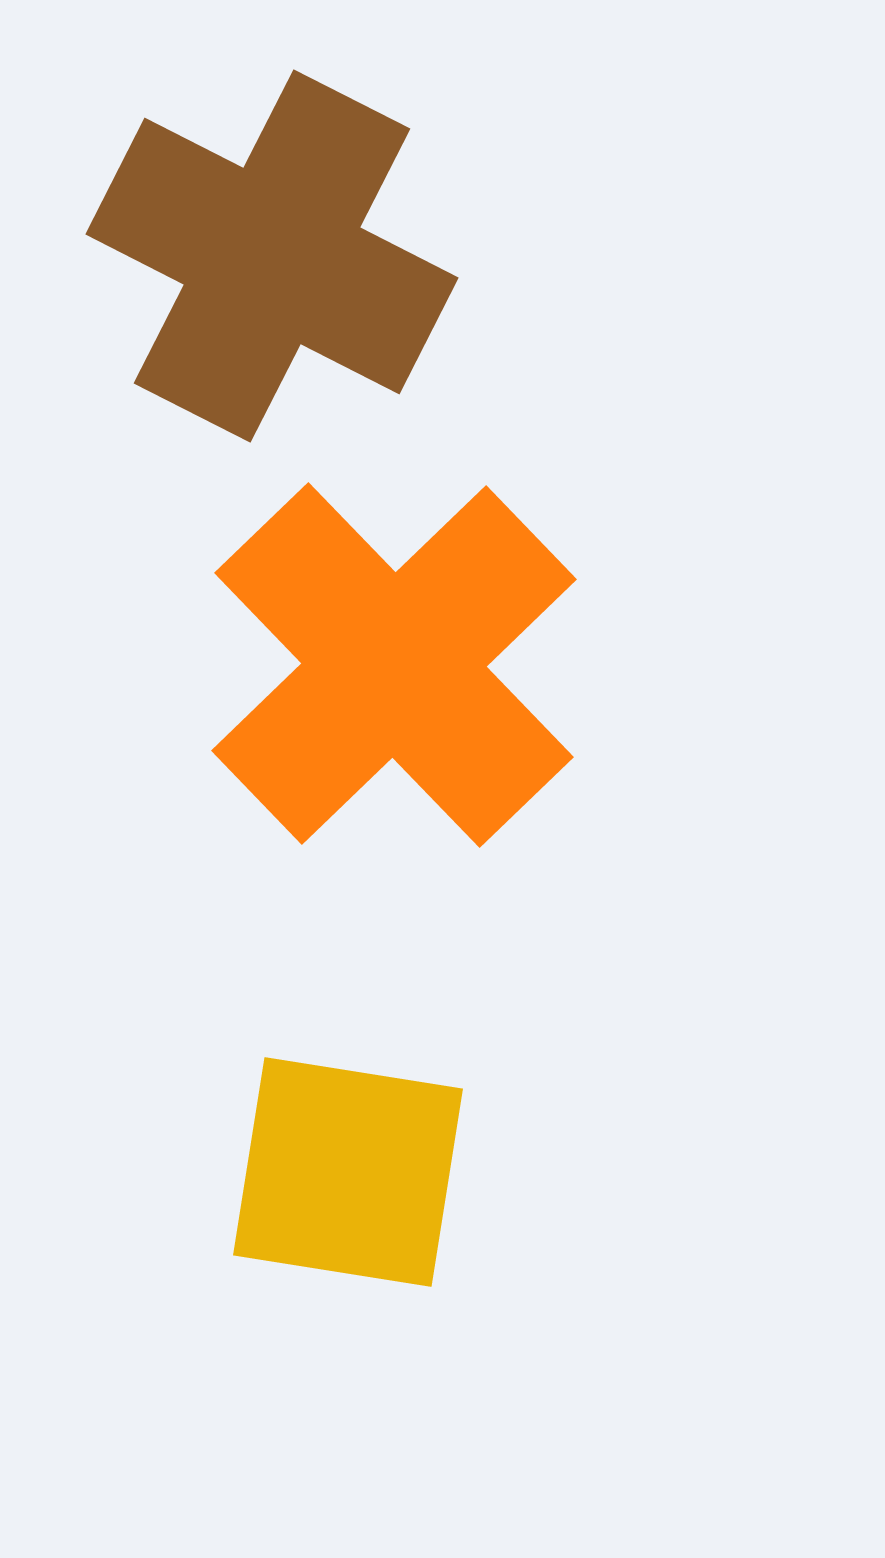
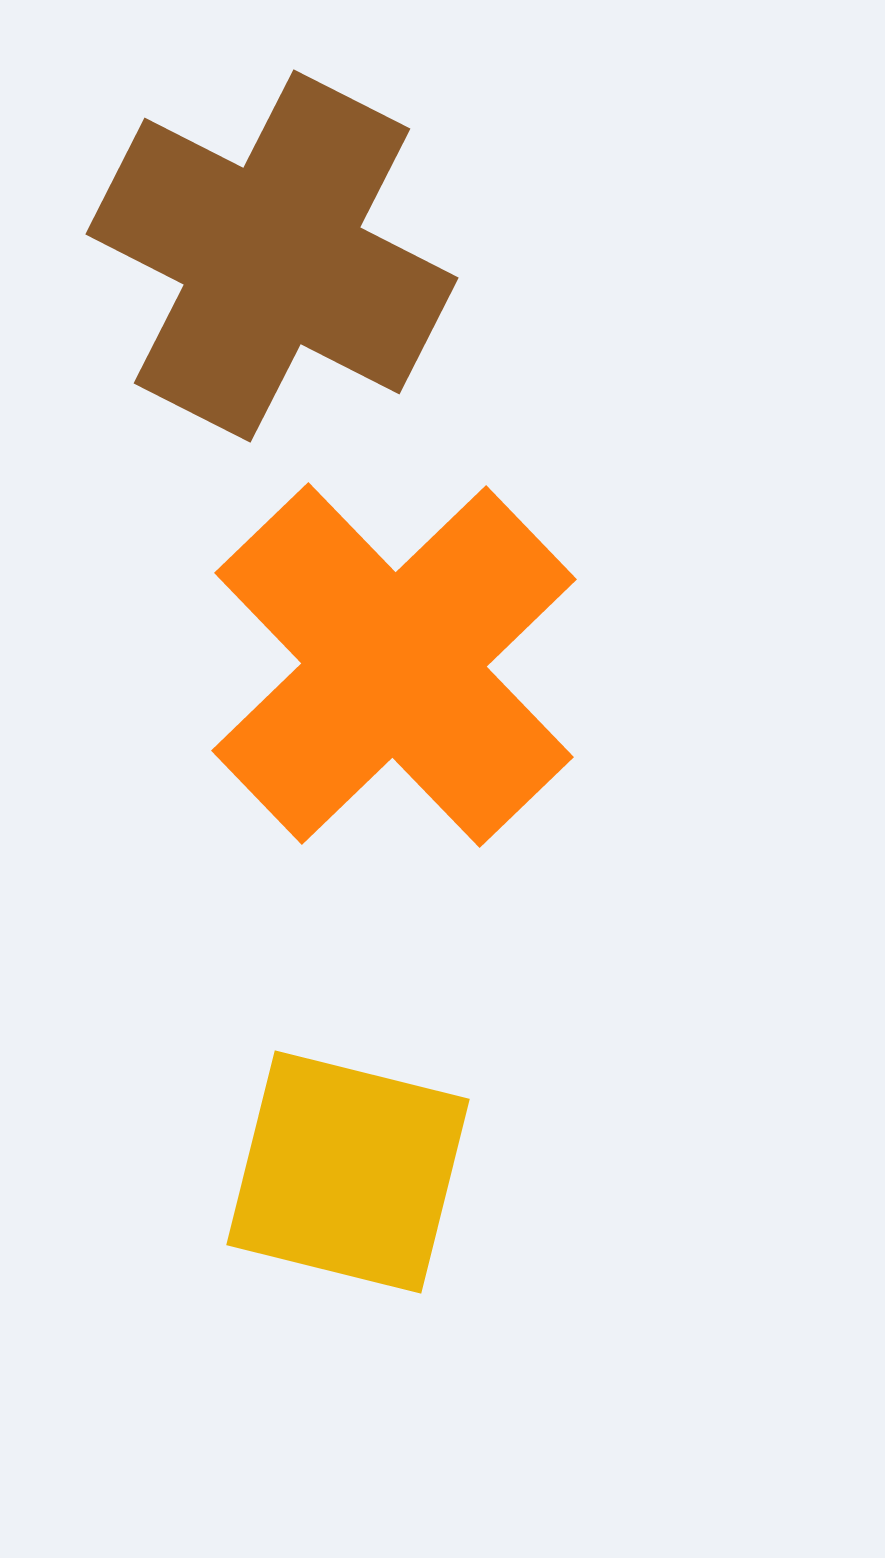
yellow square: rotated 5 degrees clockwise
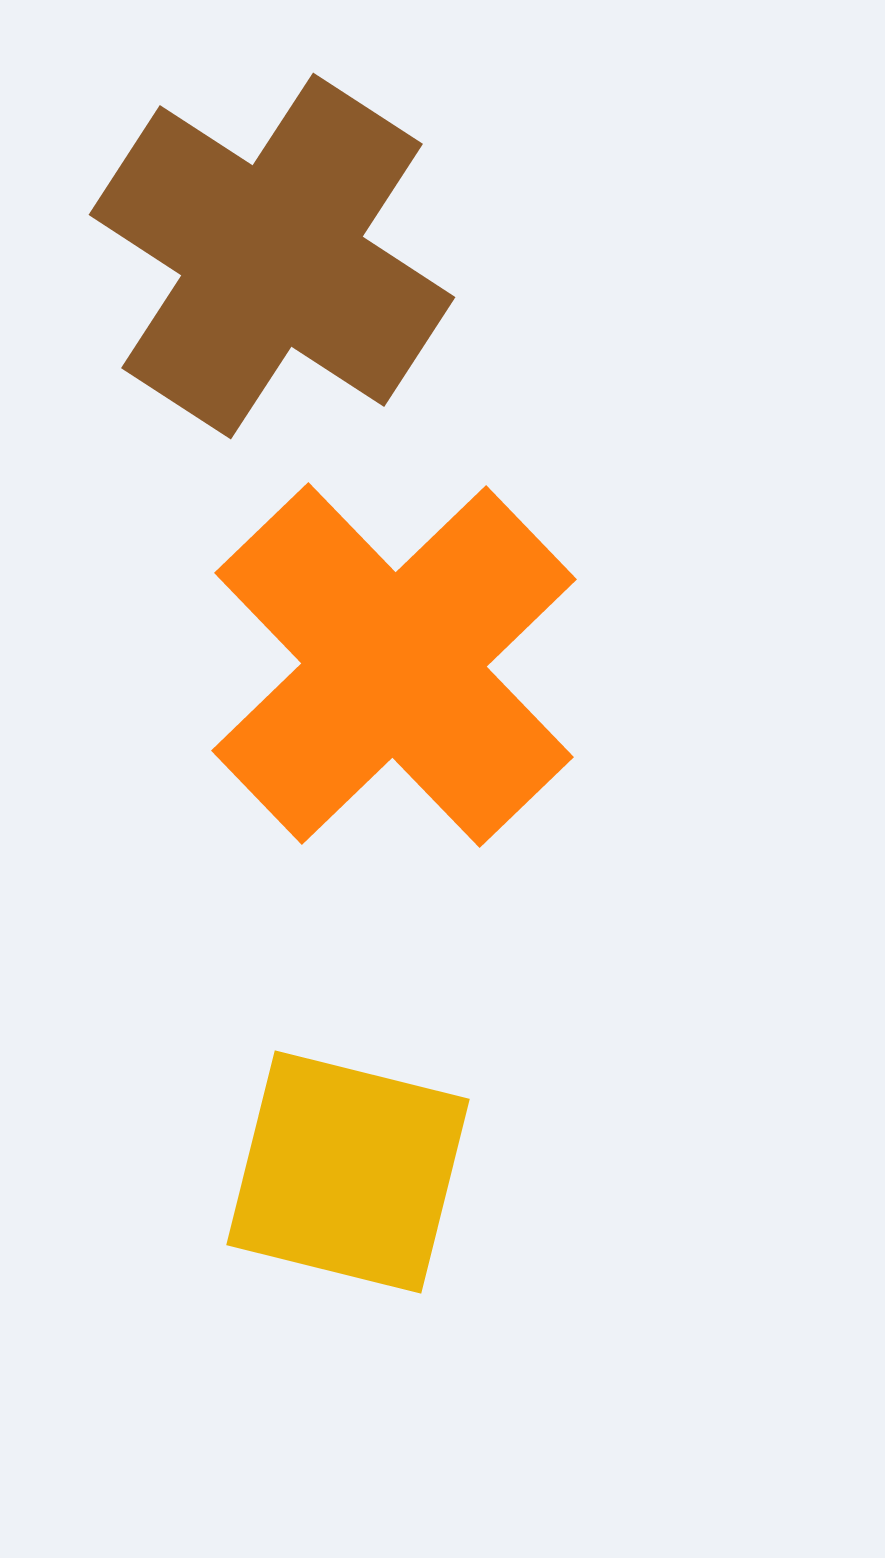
brown cross: rotated 6 degrees clockwise
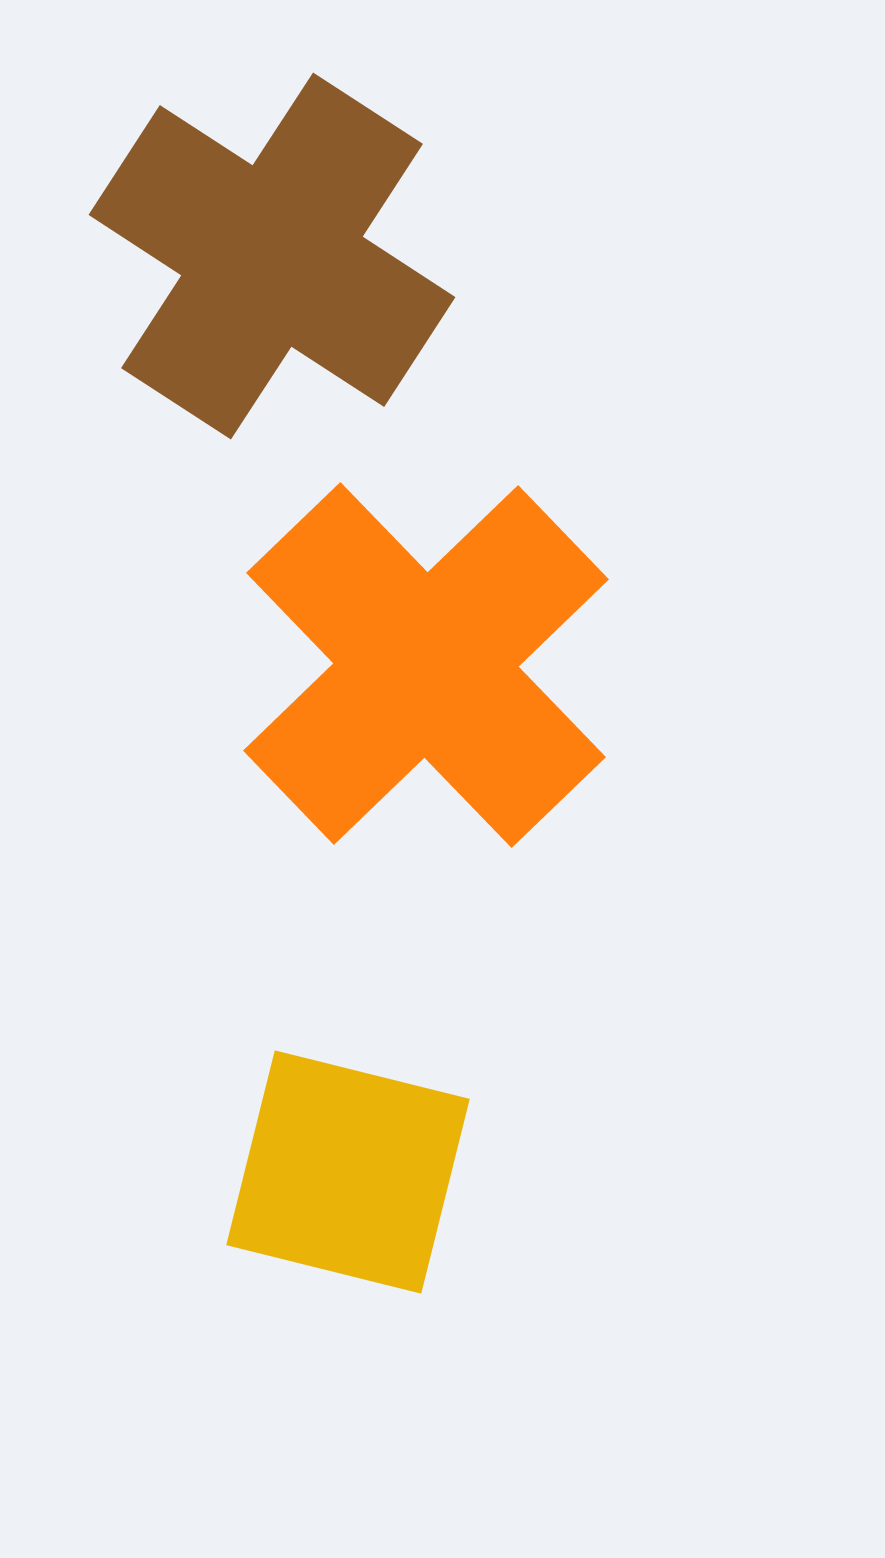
orange cross: moved 32 px right
